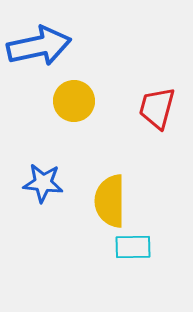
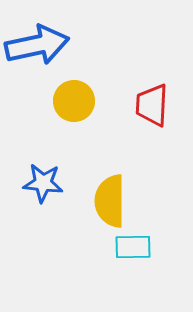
blue arrow: moved 2 px left, 1 px up
red trapezoid: moved 5 px left, 3 px up; rotated 12 degrees counterclockwise
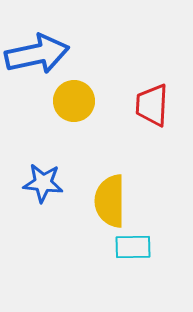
blue arrow: moved 9 px down
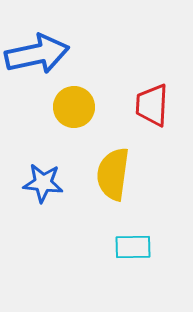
yellow circle: moved 6 px down
yellow semicircle: moved 3 px right, 27 px up; rotated 8 degrees clockwise
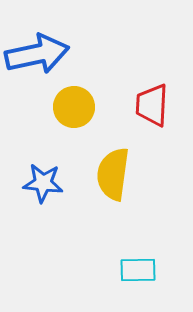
cyan rectangle: moved 5 px right, 23 px down
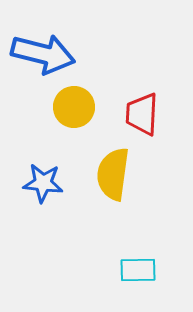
blue arrow: moved 6 px right; rotated 26 degrees clockwise
red trapezoid: moved 10 px left, 9 px down
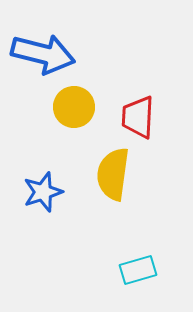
red trapezoid: moved 4 px left, 3 px down
blue star: moved 9 px down; rotated 24 degrees counterclockwise
cyan rectangle: rotated 15 degrees counterclockwise
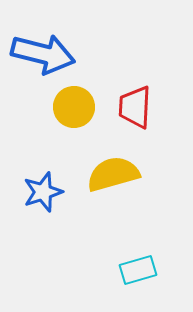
red trapezoid: moved 3 px left, 10 px up
yellow semicircle: rotated 66 degrees clockwise
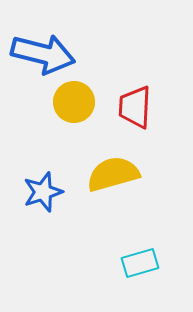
yellow circle: moved 5 px up
cyan rectangle: moved 2 px right, 7 px up
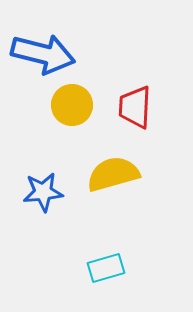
yellow circle: moved 2 px left, 3 px down
blue star: rotated 12 degrees clockwise
cyan rectangle: moved 34 px left, 5 px down
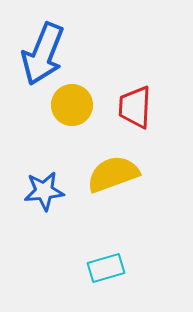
blue arrow: rotated 98 degrees clockwise
yellow semicircle: rotated 4 degrees counterclockwise
blue star: moved 1 px right, 1 px up
